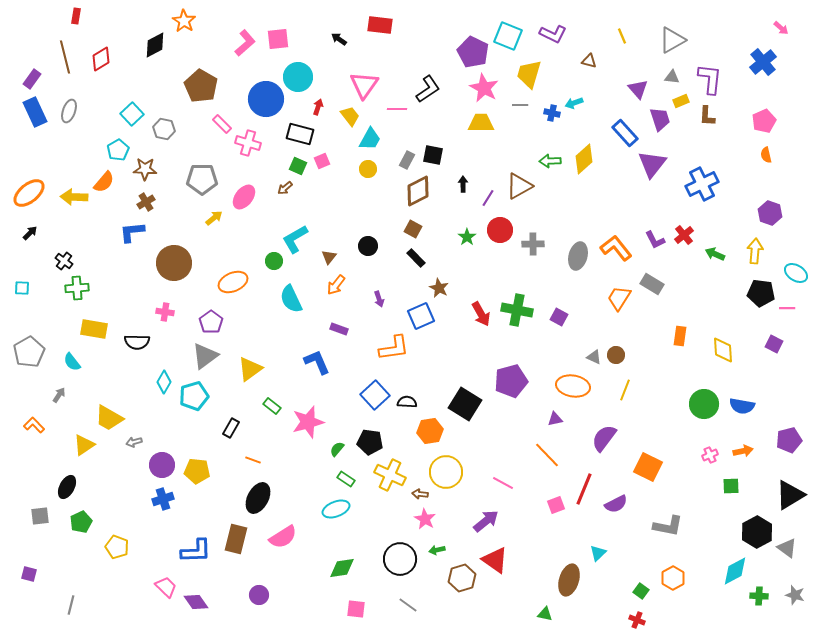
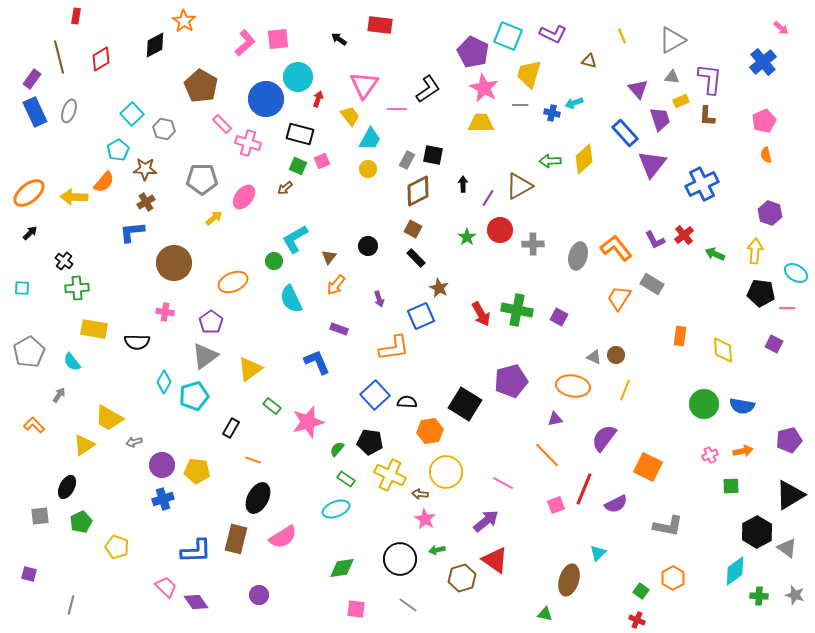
brown line at (65, 57): moved 6 px left
red arrow at (318, 107): moved 8 px up
cyan diamond at (735, 571): rotated 8 degrees counterclockwise
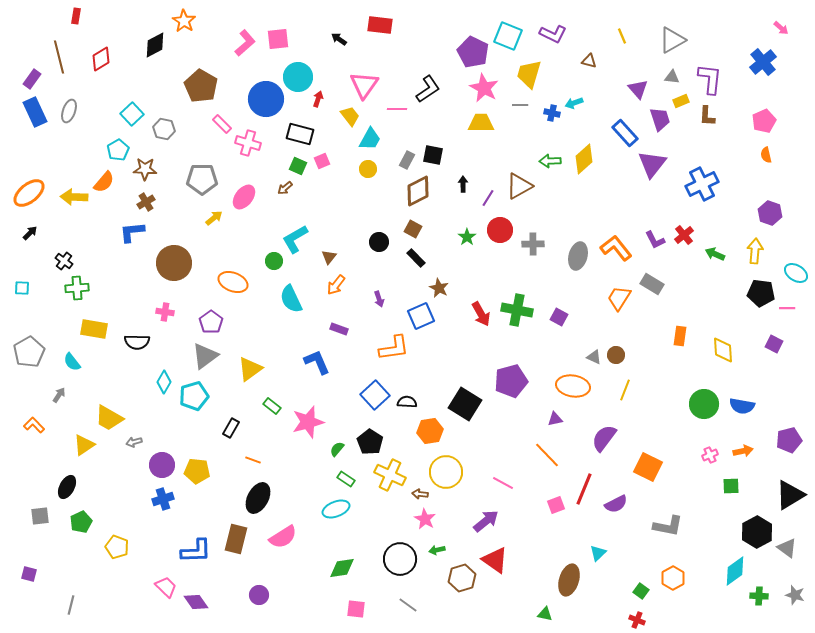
black circle at (368, 246): moved 11 px right, 4 px up
orange ellipse at (233, 282): rotated 44 degrees clockwise
black pentagon at (370, 442): rotated 25 degrees clockwise
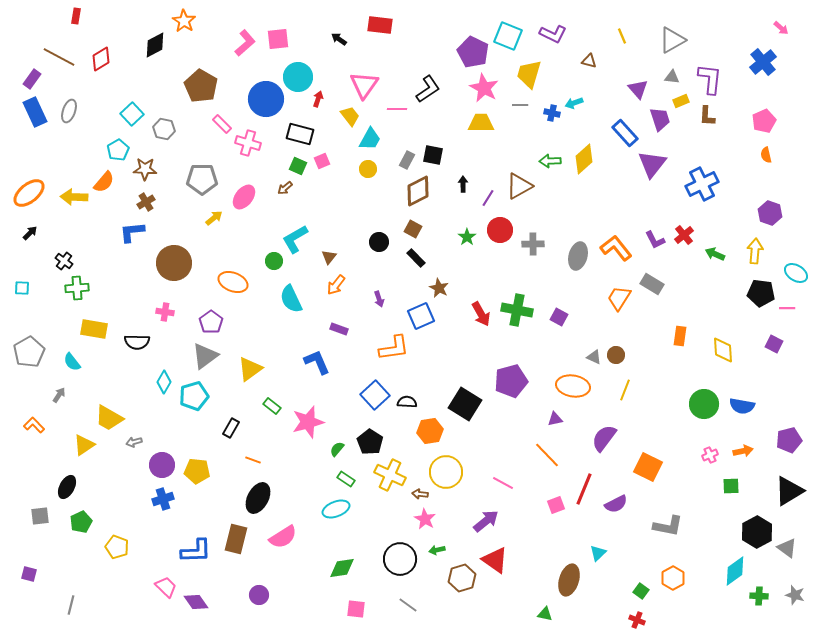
brown line at (59, 57): rotated 48 degrees counterclockwise
black triangle at (790, 495): moved 1 px left, 4 px up
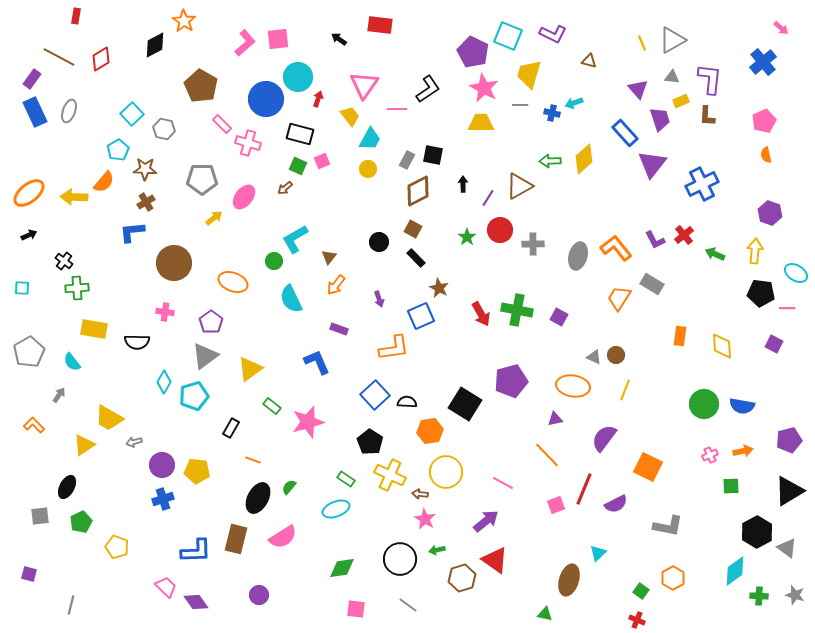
yellow line at (622, 36): moved 20 px right, 7 px down
black arrow at (30, 233): moved 1 px left, 2 px down; rotated 21 degrees clockwise
yellow diamond at (723, 350): moved 1 px left, 4 px up
green semicircle at (337, 449): moved 48 px left, 38 px down
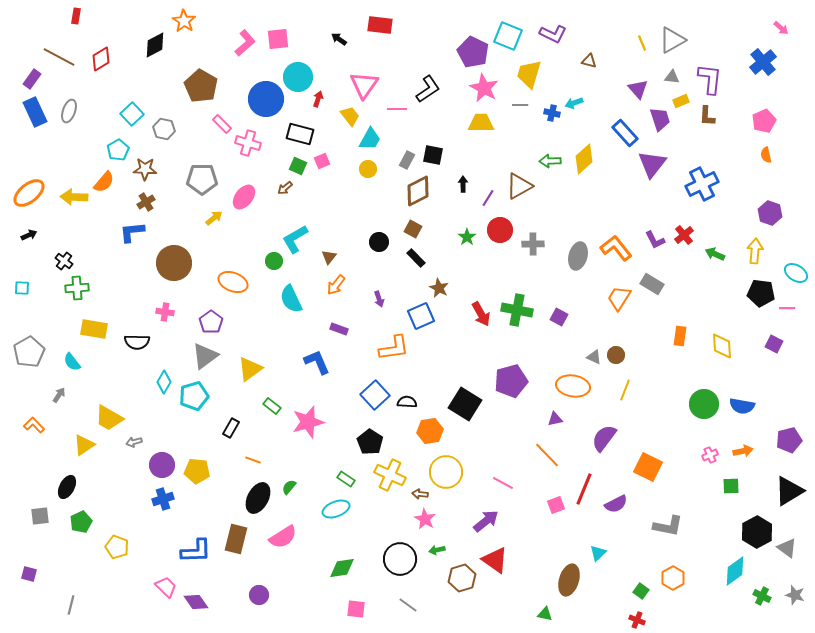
green cross at (759, 596): moved 3 px right; rotated 24 degrees clockwise
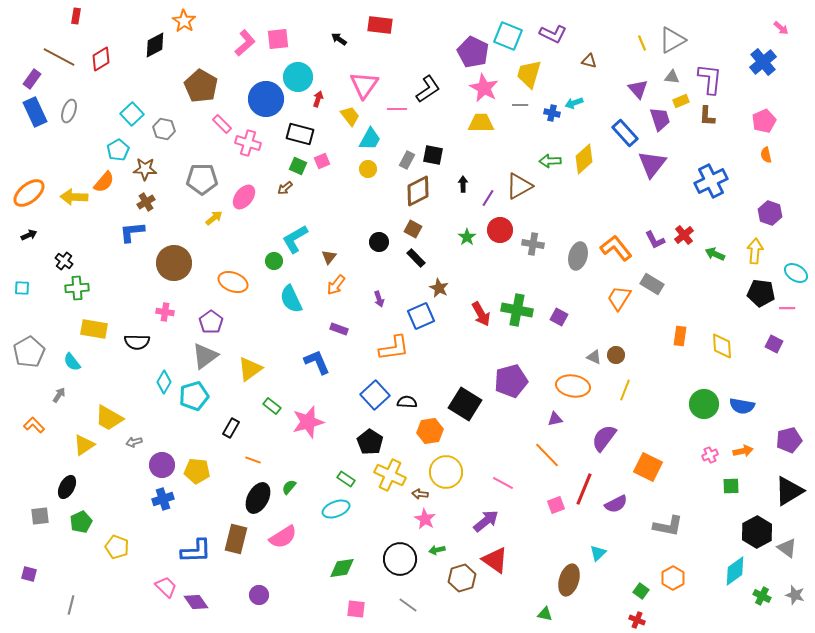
blue cross at (702, 184): moved 9 px right, 3 px up
gray cross at (533, 244): rotated 10 degrees clockwise
